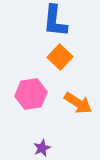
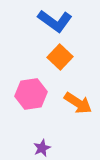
blue L-shape: rotated 60 degrees counterclockwise
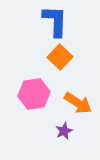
blue L-shape: rotated 124 degrees counterclockwise
pink hexagon: moved 3 px right
purple star: moved 22 px right, 17 px up
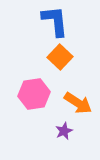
blue L-shape: rotated 8 degrees counterclockwise
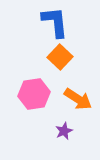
blue L-shape: moved 1 px down
orange arrow: moved 4 px up
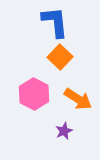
pink hexagon: rotated 24 degrees counterclockwise
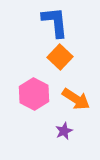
orange arrow: moved 2 px left
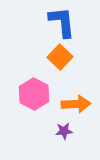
blue L-shape: moved 7 px right
orange arrow: moved 5 px down; rotated 36 degrees counterclockwise
purple star: rotated 18 degrees clockwise
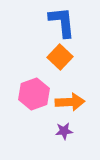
pink hexagon: rotated 12 degrees clockwise
orange arrow: moved 6 px left, 2 px up
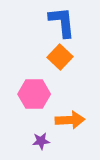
pink hexagon: rotated 20 degrees clockwise
orange arrow: moved 18 px down
purple star: moved 23 px left, 10 px down
